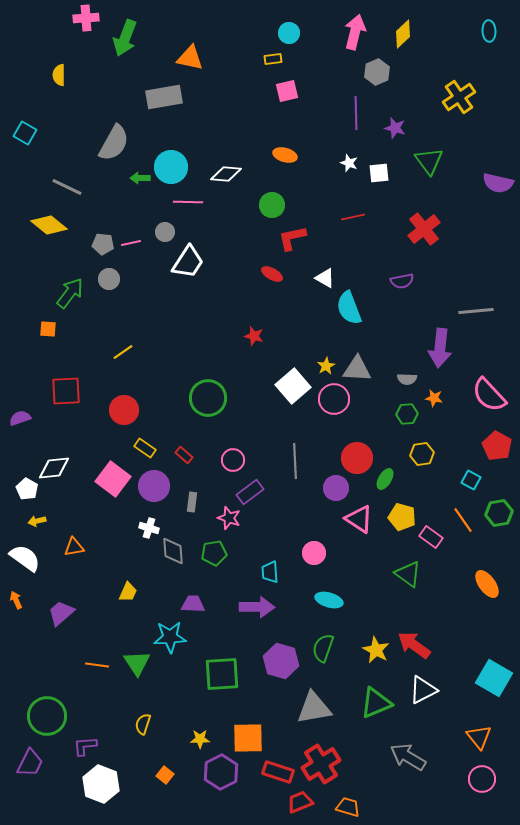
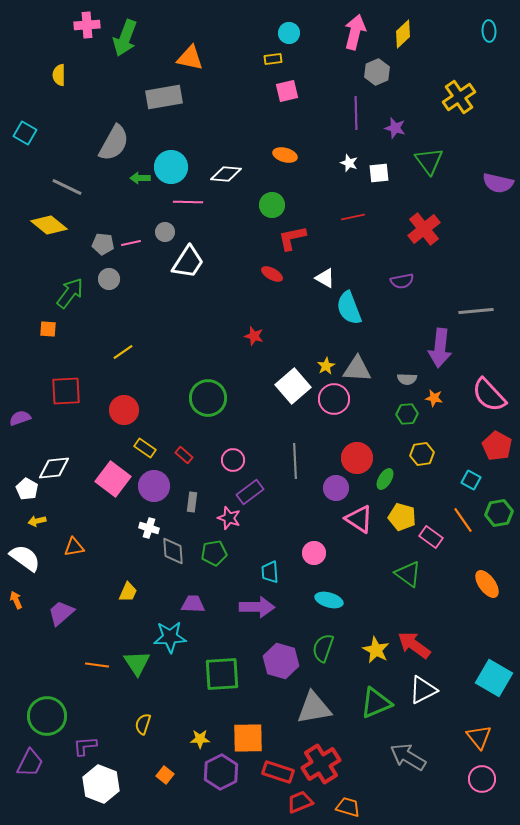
pink cross at (86, 18): moved 1 px right, 7 px down
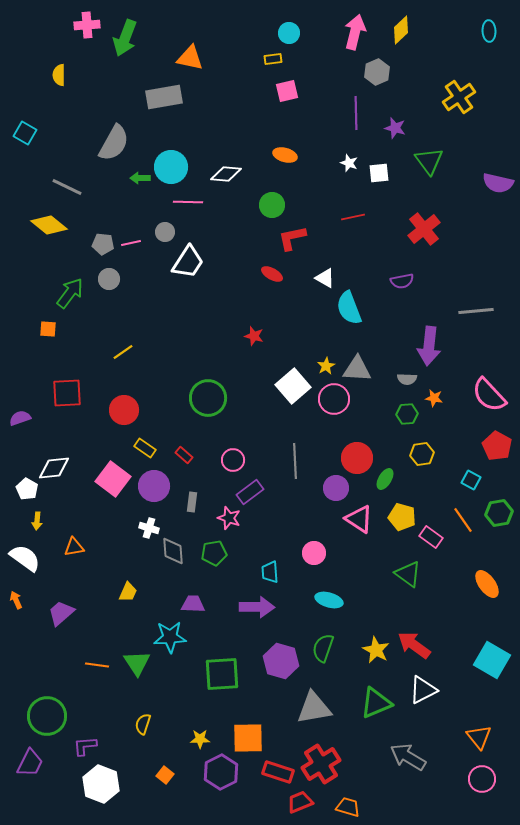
yellow diamond at (403, 34): moved 2 px left, 4 px up
purple arrow at (440, 348): moved 11 px left, 2 px up
red square at (66, 391): moved 1 px right, 2 px down
yellow arrow at (37, 521): rotated 72 degrees counterclockwise
cyan square at (494, 678): moved 2 px left, 18 px up
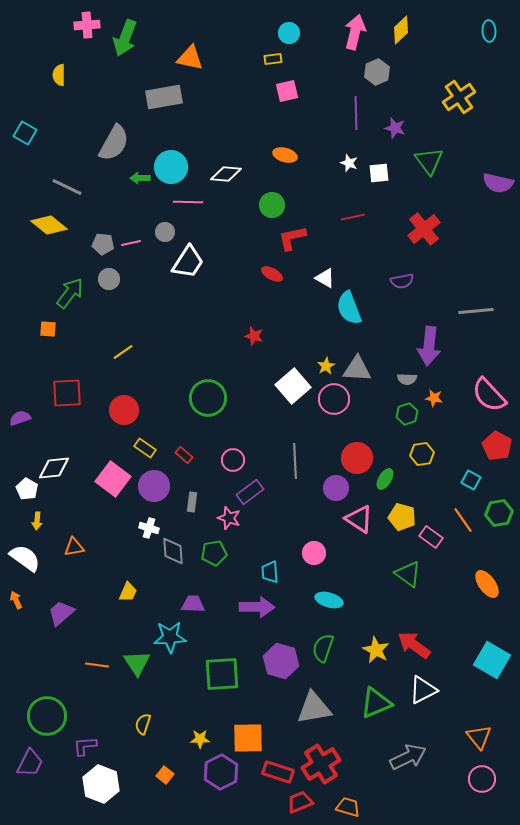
green hexagon at (407, 414): rotated 15 degrees counterclockwise
gray arrow at (408, 757): rotated 123 degrees clockwise
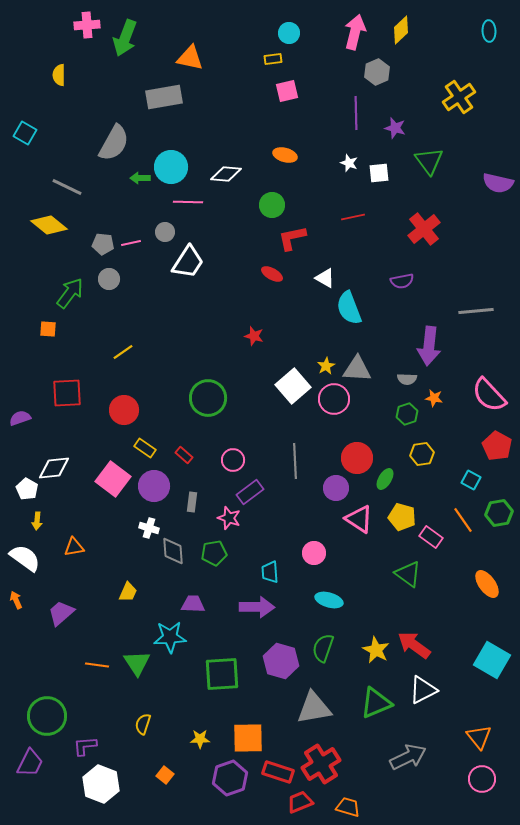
purple hexagon at (221, 772): moved 9 px right, 6 px down; rotated 8 degrees clockwise
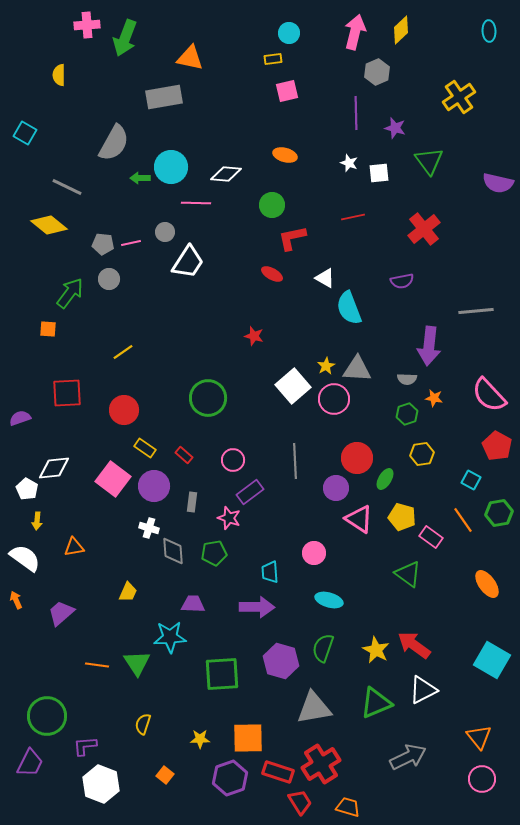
pink line at (188, 202): moved 8 px right, 1 px down
red trapezoid at (300, 802): rotated 80 degrees clockwise
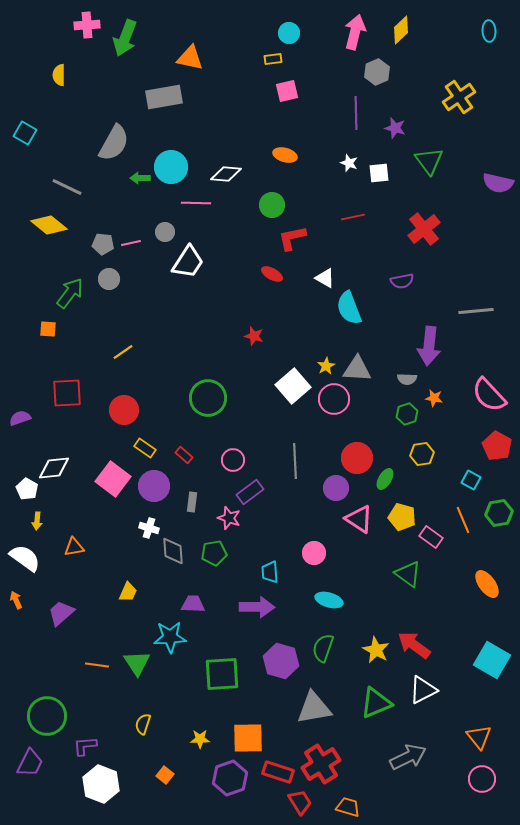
orange line at (463, 520): rotated 12 degrees clockwise
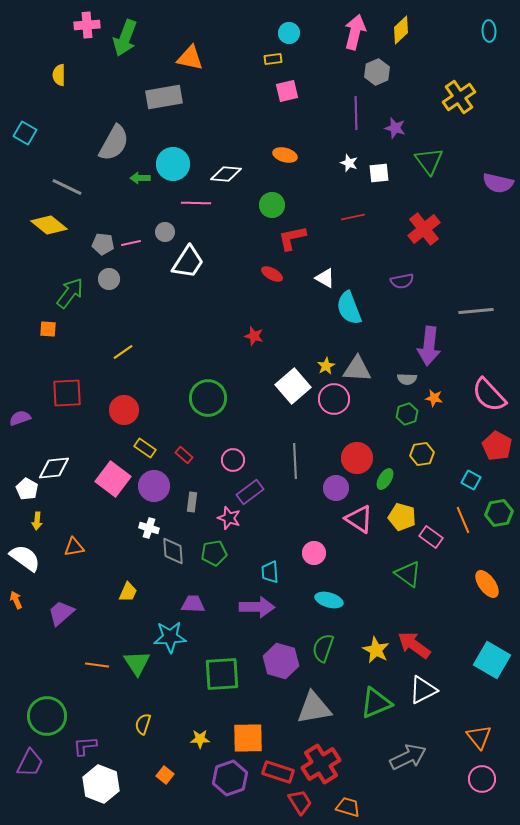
cyan circle at (171, 167): moved 2 px right, 3 px up
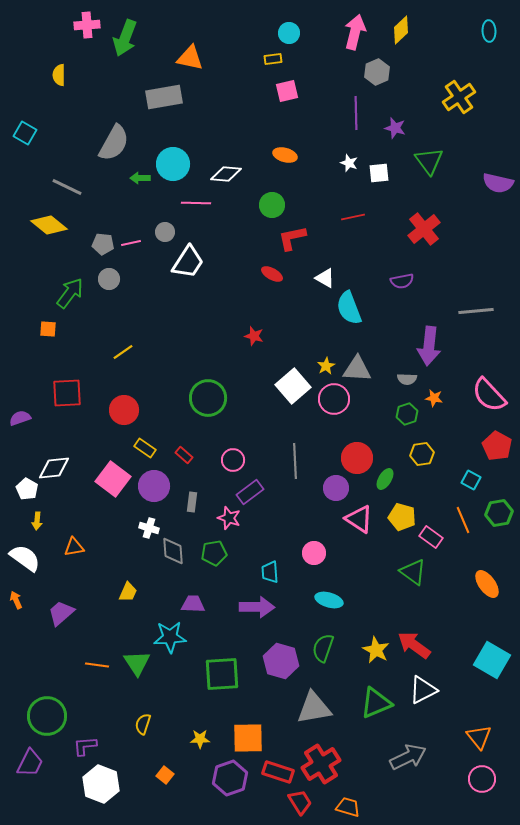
green triangle at (408, 574): moved 5 px right, 2 px up
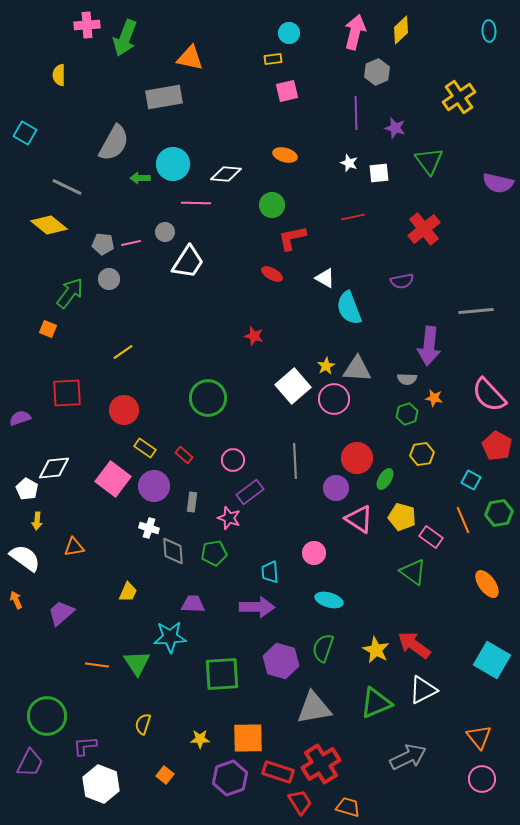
orange square at (48, 329): rotated 18 degrees clockwise
